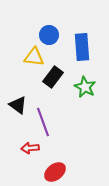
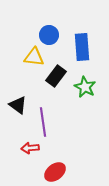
black rectangle: moved 3 px right, 1 px up
purple line: rotated 12 degrees clockwise
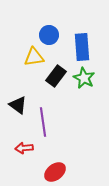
yellow triangle: rotated 15 degrees counterclockwise
green star: moved 1 px left, 9 px up
red arrow: moved 6 px left
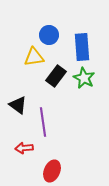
red ellipse: moved 3 px left, 1 px up; rotated 30 degrees counterclockwise
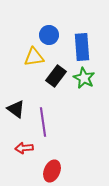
black triangle: moved 2 px left, 4 px down
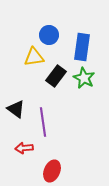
blue rectangle: rotated 12 degrees clockwise
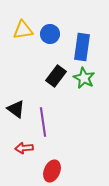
blue circle: moved 1 px right, 1 px up
yellow triangle: moved 11 px left, 27 px up
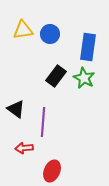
blue rectangle: moved 6 px right
purple line: rotated 12 degrees clockwise
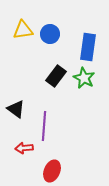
purple line: moved 1 px right, 4 px down
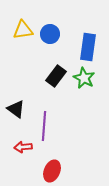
red arrow: moved 1 px left, 1 px up
